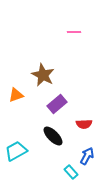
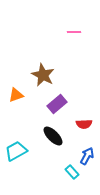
cyan rectangle: moved 1 px right
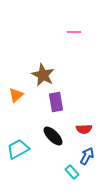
orange triangle: rotated 21 degrees counterclockwise
purple rectangle: moved 1 px left, 2 px up; rotated 60 degrees counterclockwise
red semicircle: moved 5 px down
cyan trapezoid: moved 2 px right, 2 px up
